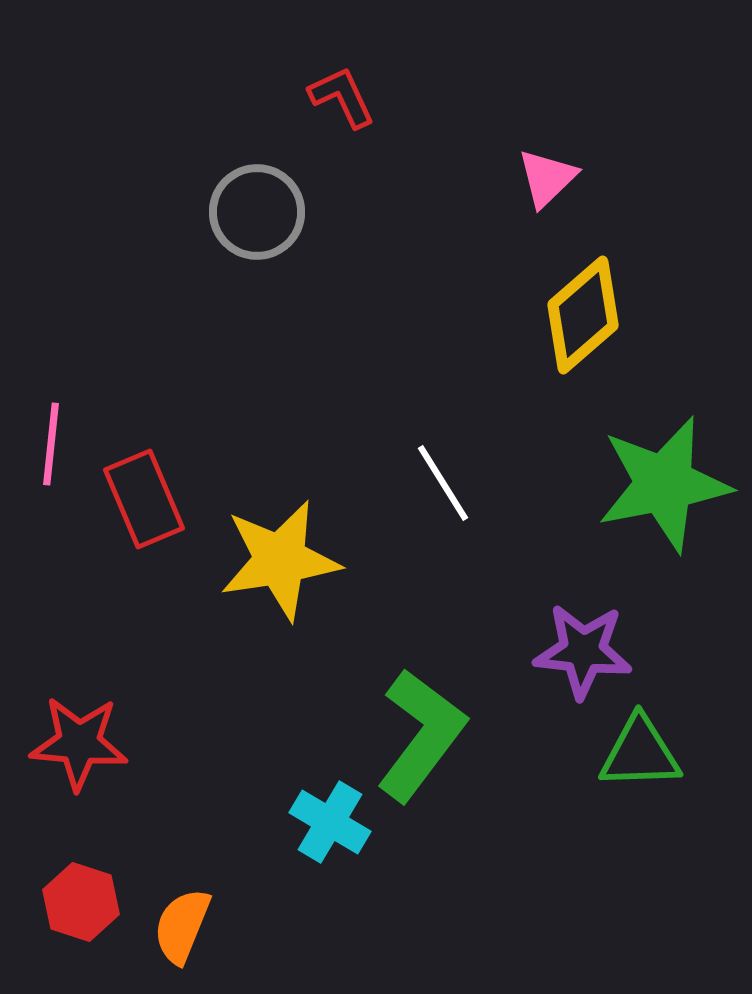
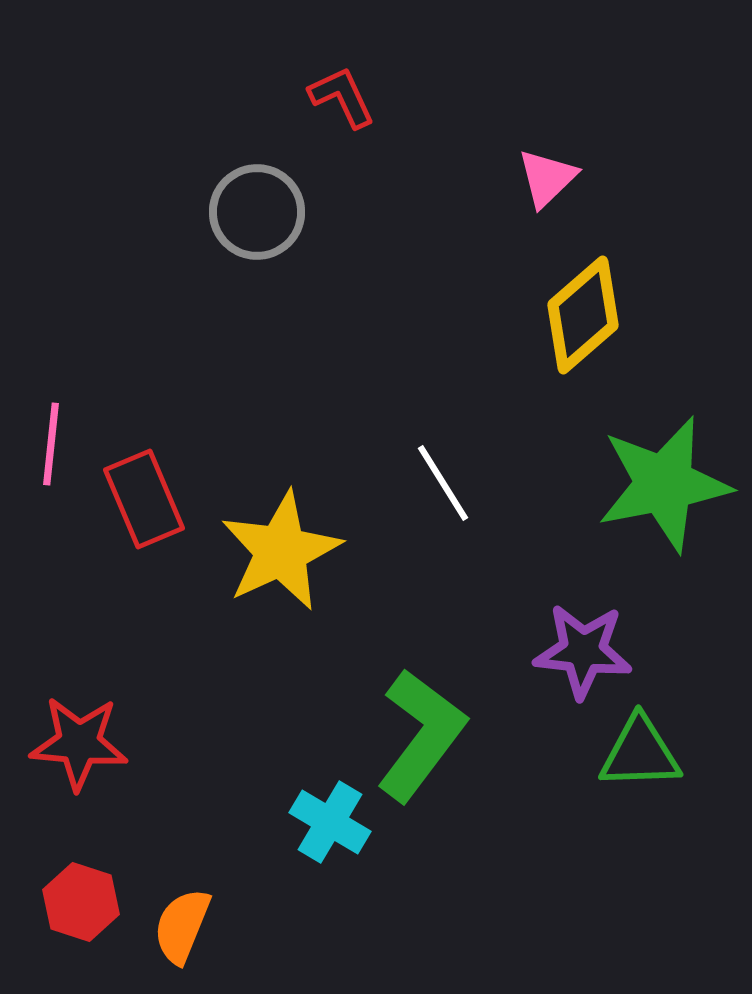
yellow star: moved 1 px right, 9 px up; rotated 16 degrees counterclockwise
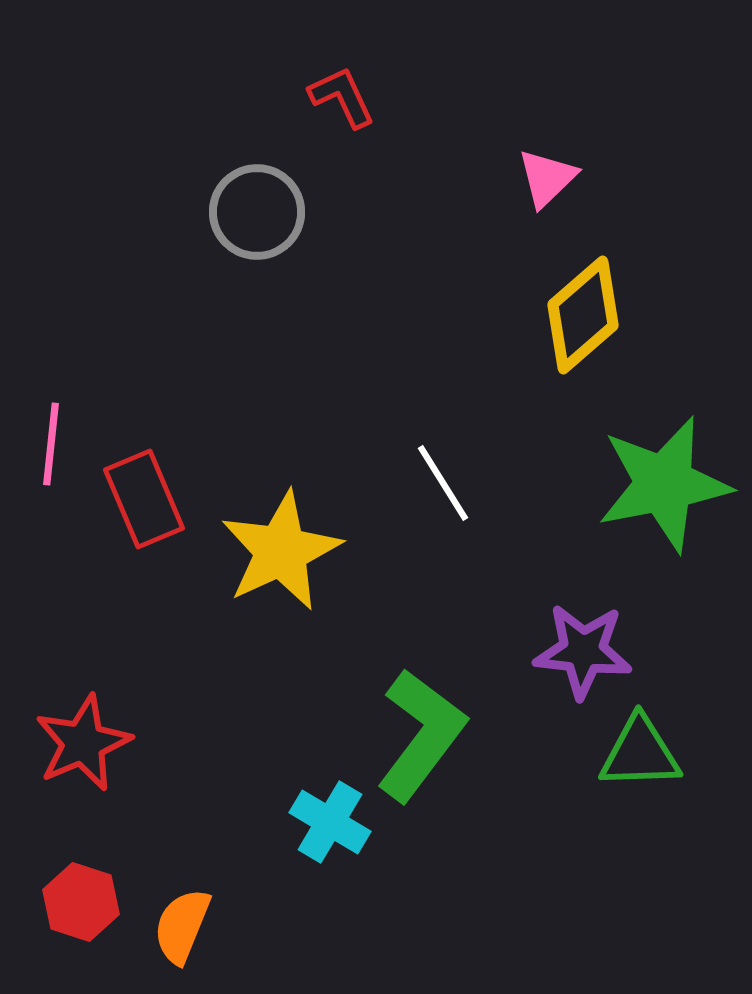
red star: moved 4 px right; rotated 28 degrees counterclockwise
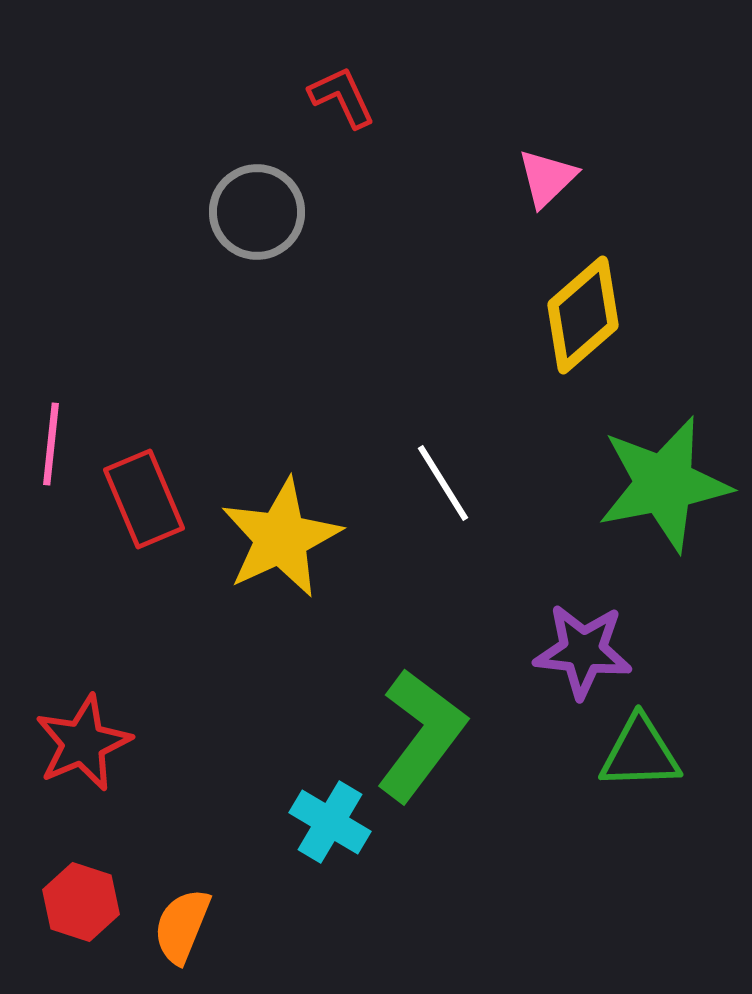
yellow star: moved 13 px up
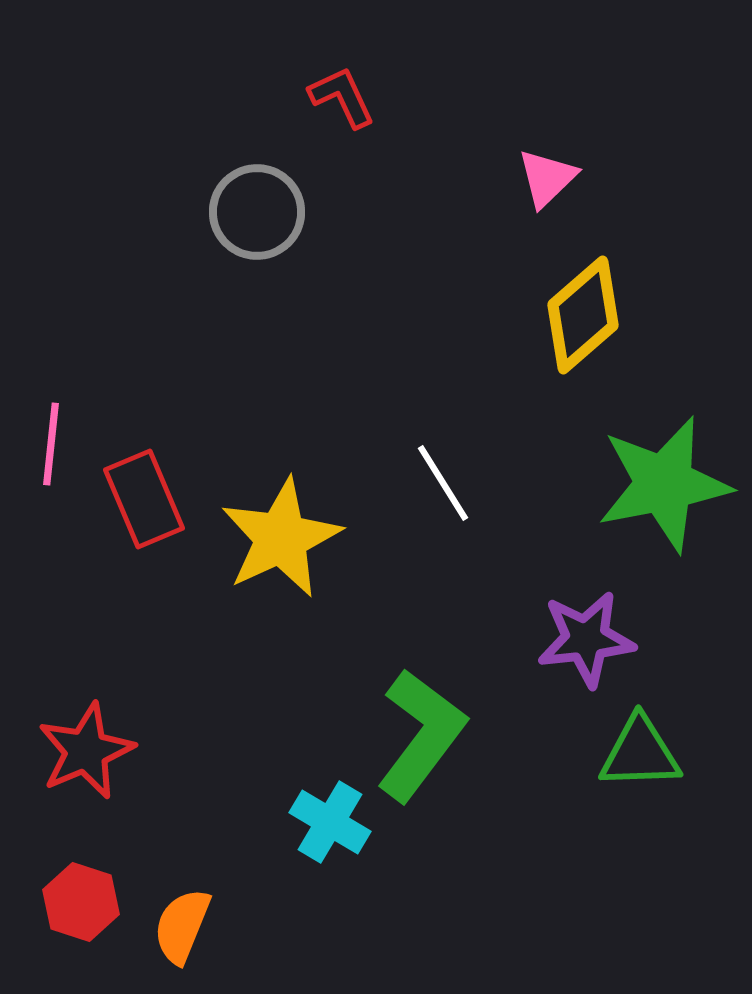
purple star: moved 3 px right, 12 px up; rotated 12 degrees counterclockwise
red star: moved 3 px right, 8 px down
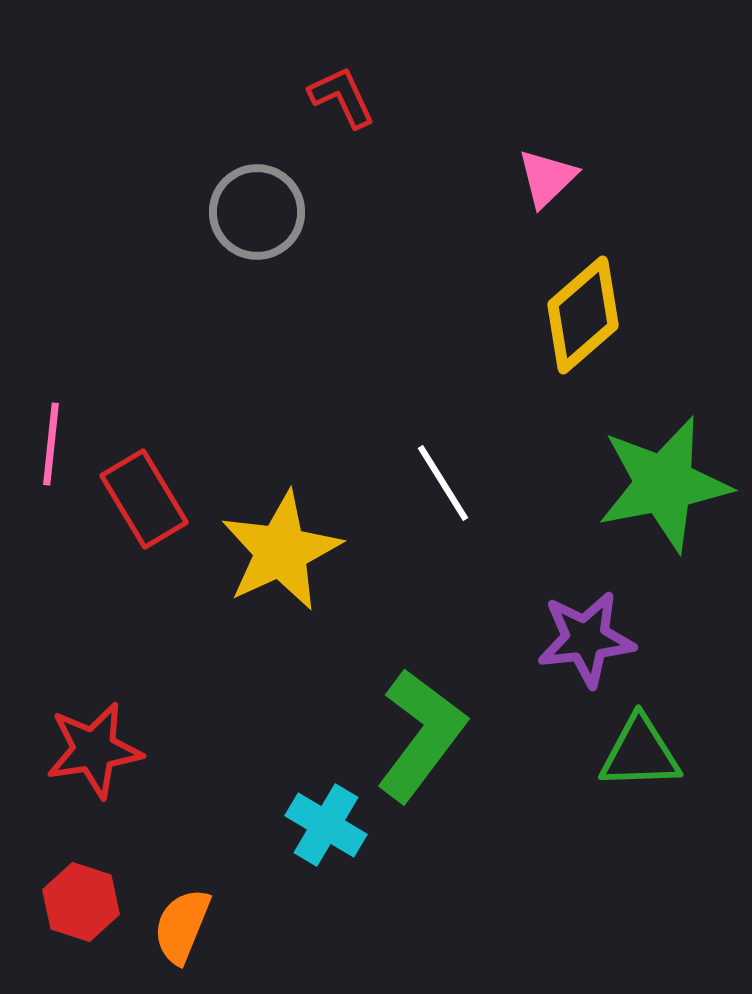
red rectangle: rotated 8 degrees counterclockwise
yellow star: moved 13 px down
red star: moved 8 px right, 1 px up; rotated 14 degrees clockwise
cyan cross: moved 4 px left, 3 px down
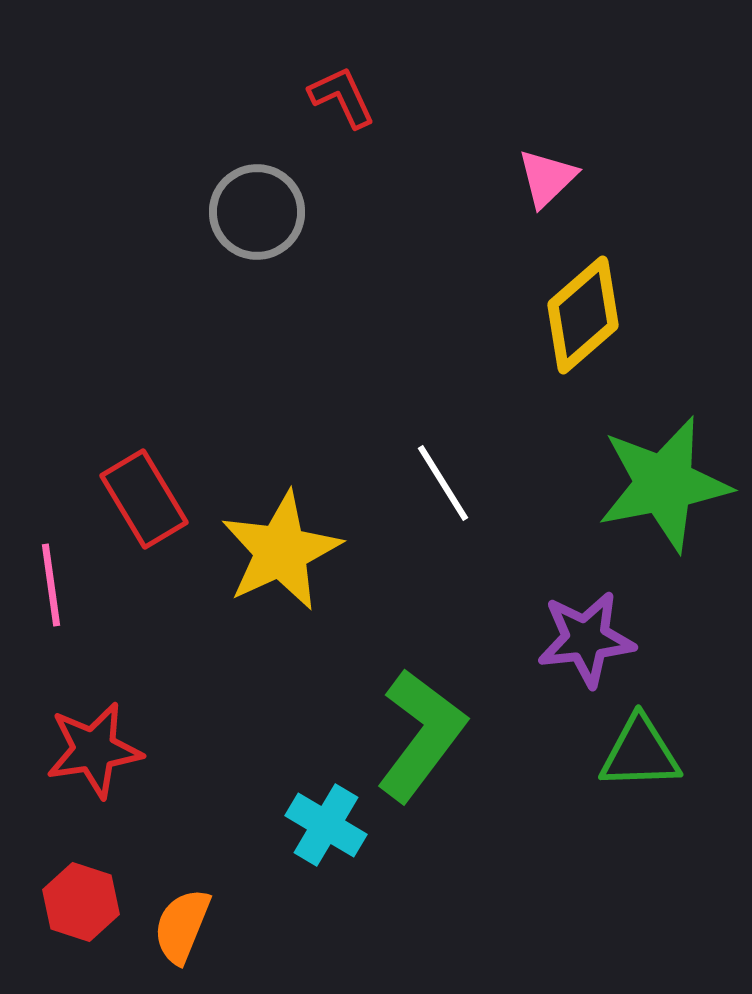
pink line: moved 141 px down; rotated 14 degrees counterclockwise
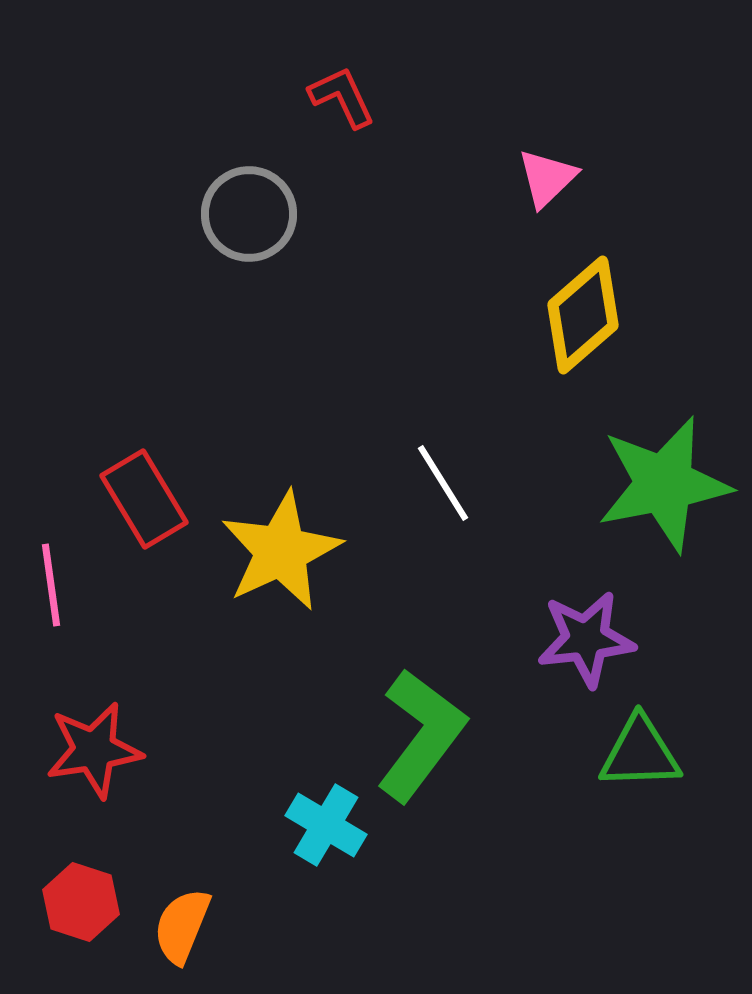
gray circle: moved 8 px left, 2 px down
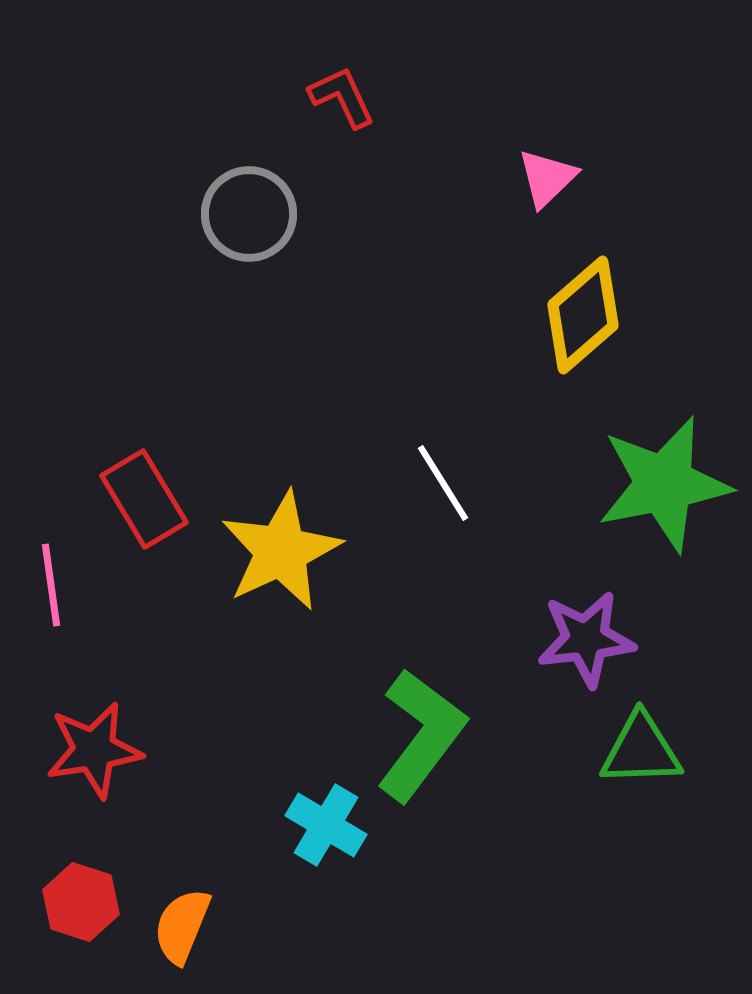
green triangle: moved 1 px right, 3 px up
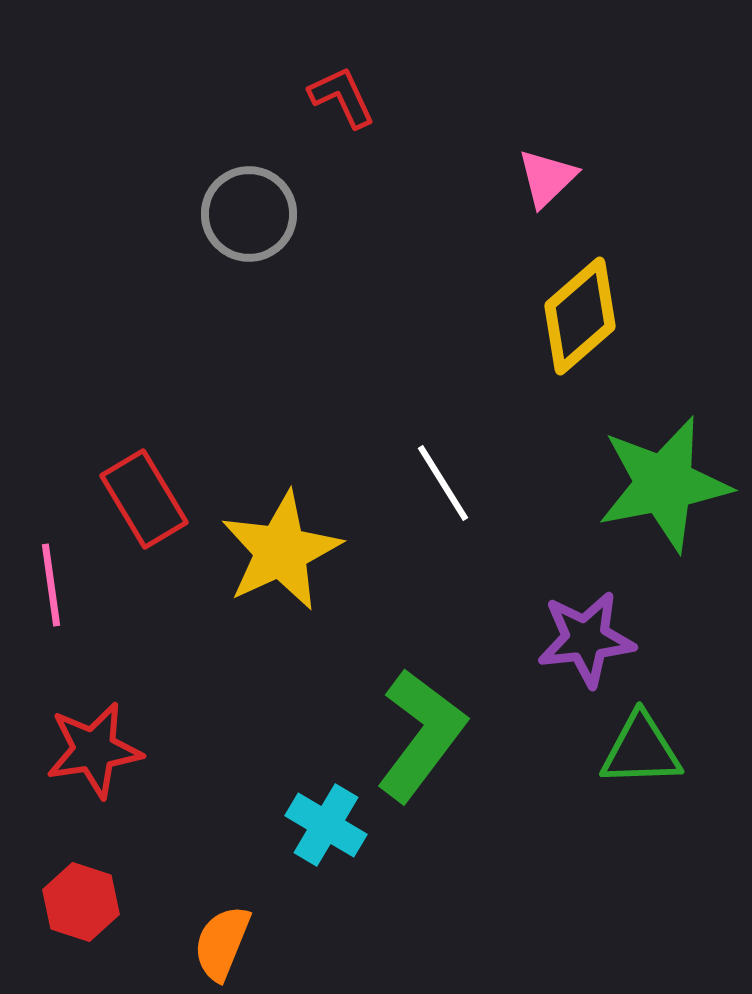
yellow diamond: moved 3 px left, 1 px down
orange semicircle: moved 40 px right, 17 px down
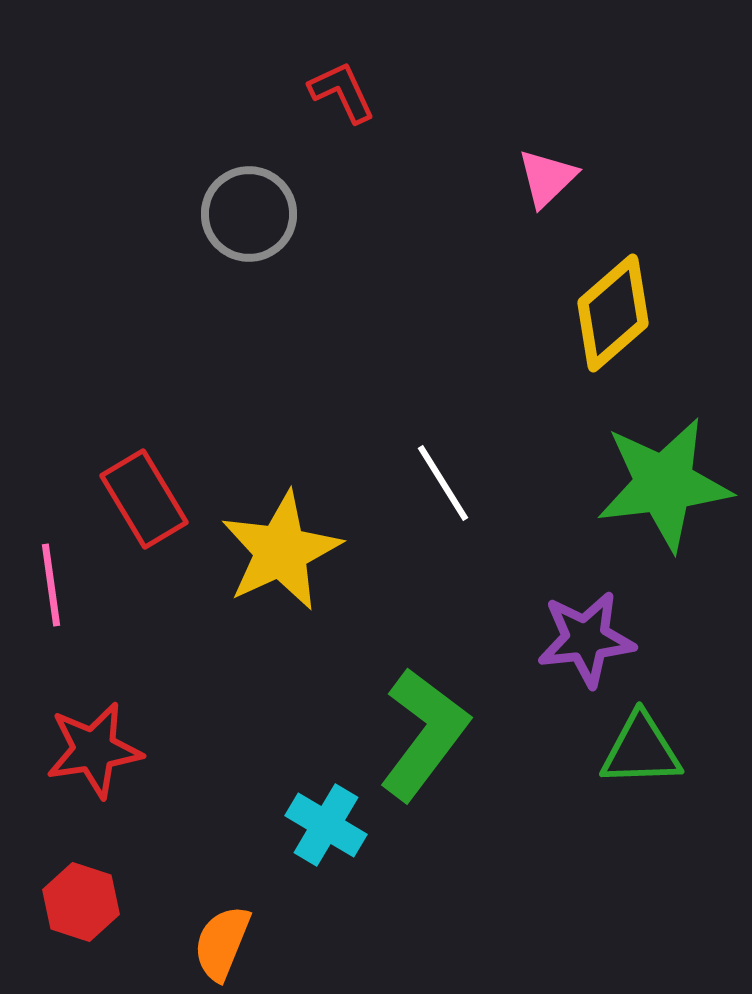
red L-shape: moved 5 px up
yellow diamond: moved 33 px right, 3 px up
green star: rotated 4 degrees clockwise
green L-shape: moved 3 px right, 1 px up
